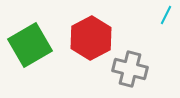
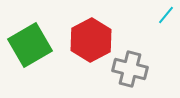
cyan line: rotated 12 degrees clockwise
red hexagon: moved 2 px down
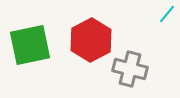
cyan line: moved 1 px right, 1 px up
green square: rotated 18 degrees clockwise
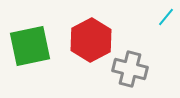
cyan line: moved 1 px left, 3 px down
green square: moved 1 px down
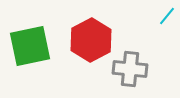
cyan line: moved 1 px right, 1 px up
gray cross: rotated 8 degrees counterclockwise
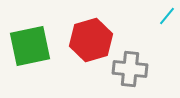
red hexagon: rotated 12 degrees clockwise
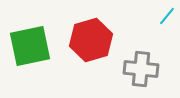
gray cross: moved 11 px right
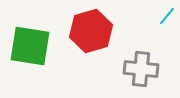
red hexagon: moved 9 px up
green square: rotated 21 degrees clockwise
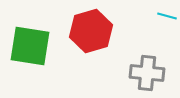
cyan line: rotated 66 degrees clockwise
gray cross: moved 6 px right, 4 px down
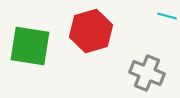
gray cross: rotated 16 degrees clockwise
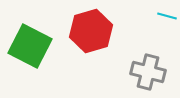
green square: rotated 18 degrees clockwise
gray cross: moved 1 px right, 1 px up; rotated 8 degrees counterclockwise
